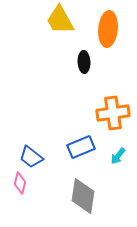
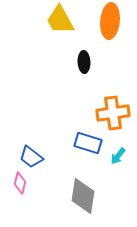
orange ellipse: moved 2 px right, 8 px up
blue rectangle: moved 7 px right, 4 px up; rotated 40 degrees clockwise
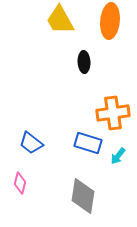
blue trapezoid: moved 14 px up
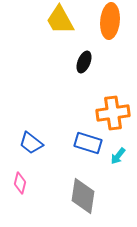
black ellipse: rotated 25 degrees clockwise
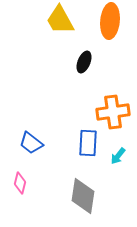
orange cross: moved 1 px up
blue rectangle: rotated 76 degrees clockwise
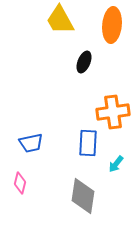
orange ellipse: moved 2 px right, 4 px down
blue trapezoid: rotated 50 degrees counterclockwise
cyan arrow: moved 2 px left, 8 px down
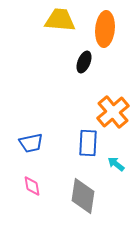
yellow trapezoid: rotated 124 degrees clockwise
orange ellipse: moved 7 px left, 4 px down
orange cross: rotated 32 degrees counterclockwise
cyan arrow: rotated 90 degrees clockwise
pink diamond: moved 12 px right, 3 px down; rotated 25 degrees counterclockwise
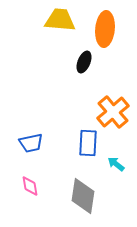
pink diamond: moved 2 px left
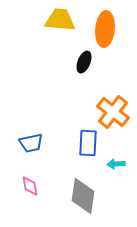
orange cross: rotated 12 degrees counterclockwise
cyan arrow: rotated 42 degrees counterclockwise
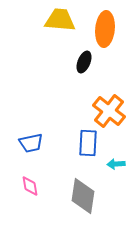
orange cross: moved 4 px left, 1 px up
